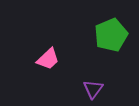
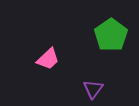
green pentagon: rotated 12 degrees counterclockwise
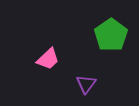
purple triangle: moved 7 px left, 5 px up
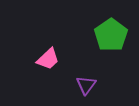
purple triangle: moved 1 px down
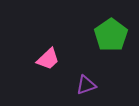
purple triangle: rotated 35 degrees clockwise
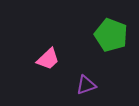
green pentagon: rotated 16 degrees counterclockwise
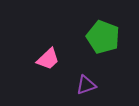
green pentagon: moved 8 px left, 2 px down
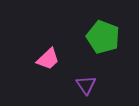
purple triangle: rotated 45 degrees counterclockwise
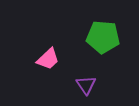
green pentagon: rotated 16 degrees counterclockwise
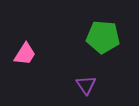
pink trapezoid: moved 23 px left, 5 px up; rotated 15 degrees counterclockwise
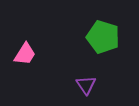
green pentagon: rotated 12 degrees clockwise
